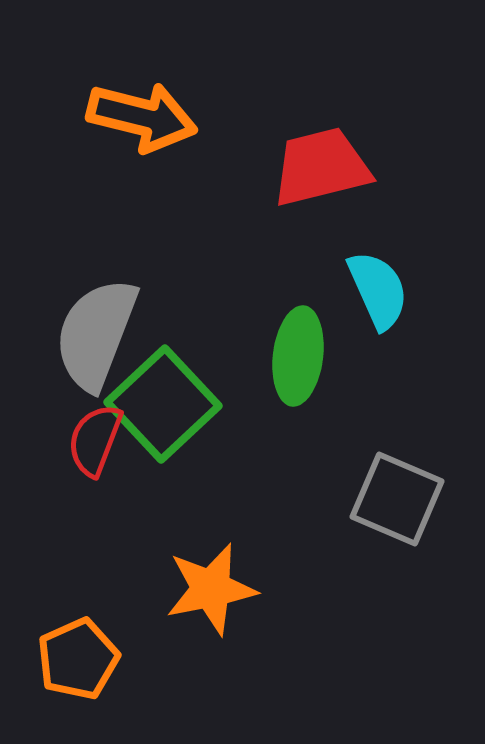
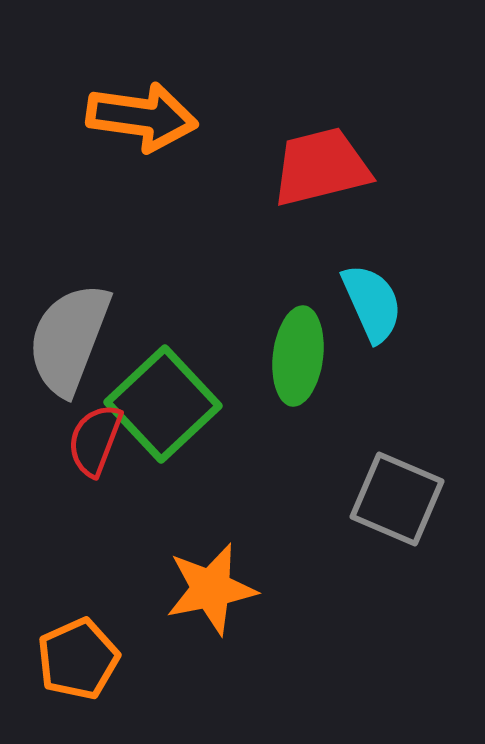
orange arrow: rotated 6 degrees counterclockwise
cyan semicircle: moved 6 px left, 13 px down
gray semicircle: moved 27 px left, 5 px down
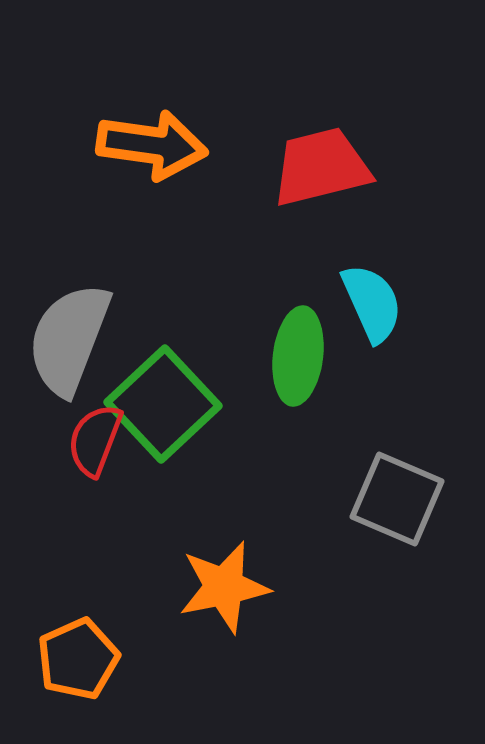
orange arrow: moved 10 px right, 28 px down
orange star: moved 13 px right, 2 px up
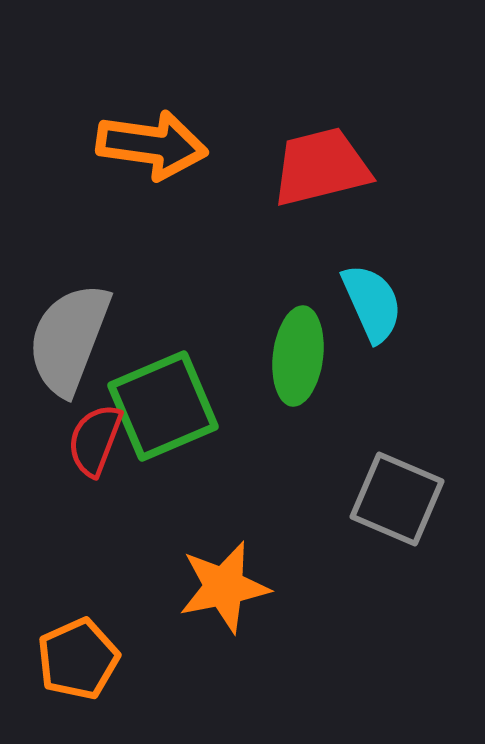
green square: moved 2 px down; rotated 20 degrees clockwise
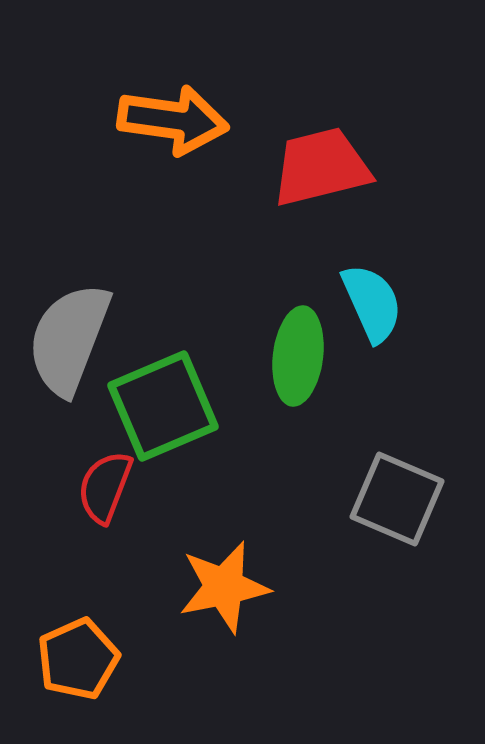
orange arrow: moved 21 px right, 25 px up
red semicircle: moved 10 px right, 47 px down
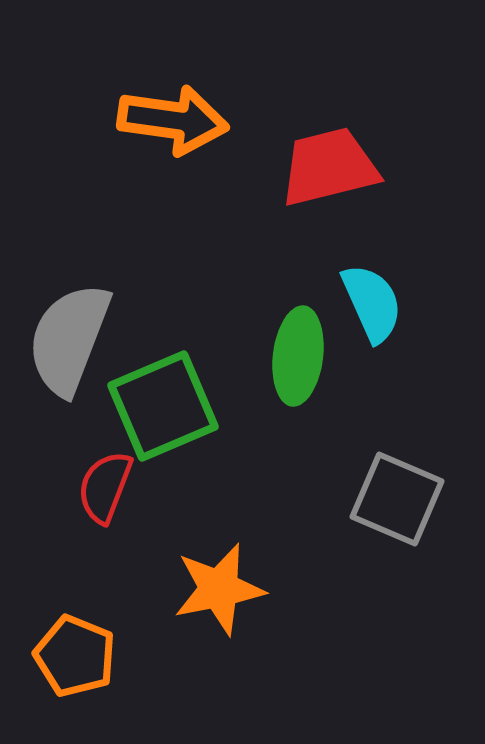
red trapezoid: moved 8 px right
orange star: moved 5 px left, 2 px down
orange pentagon: moved 3 px left, 3 px up; rotated 26 degrees counterclockwise
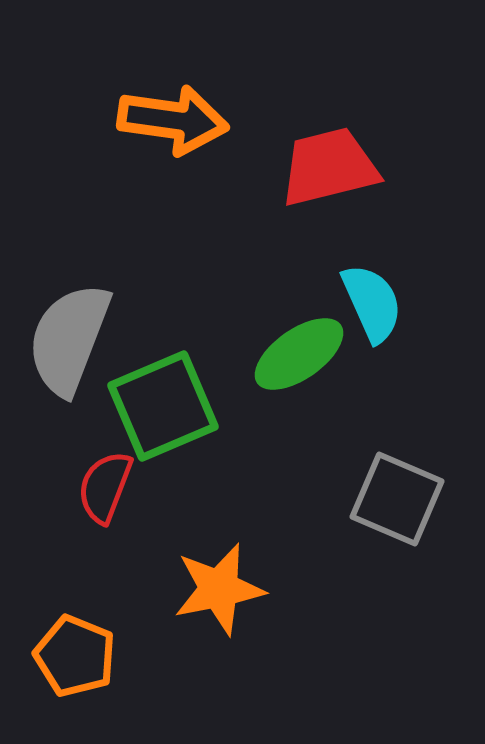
green ellipse: moved 1 px right, 2 px up; rotated 48 degrees clockwise
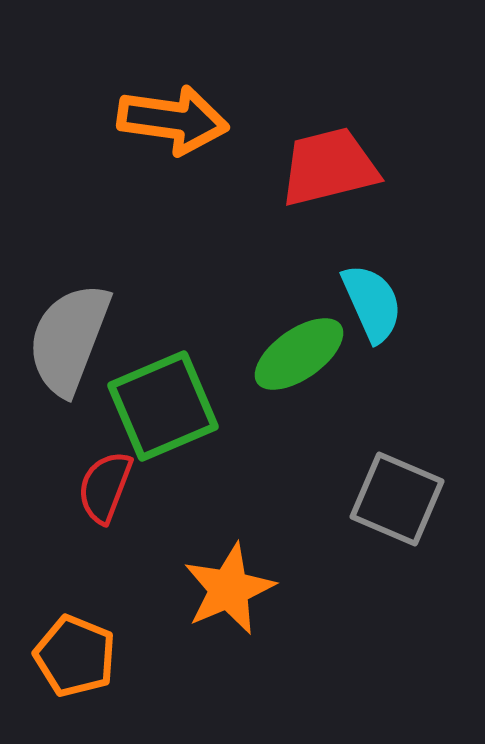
orange star: moved 10 px right; rotated 12 degrees counterclockwise
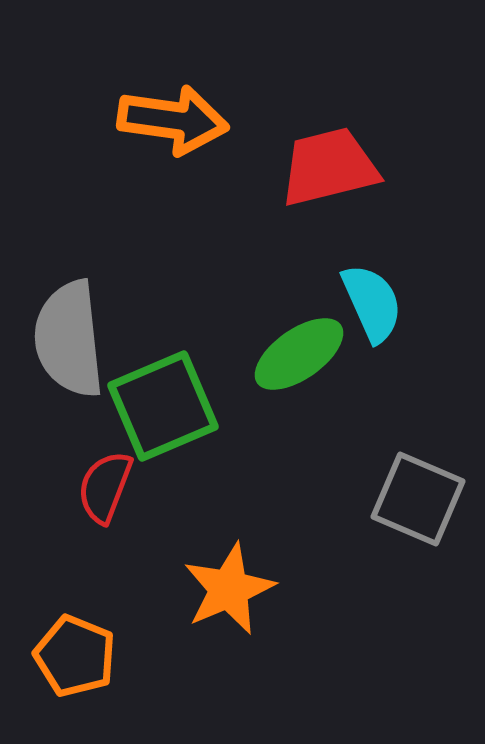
gray semicircle: rotated 27 degrees counterclockwise
gray square: moved 21 px right
